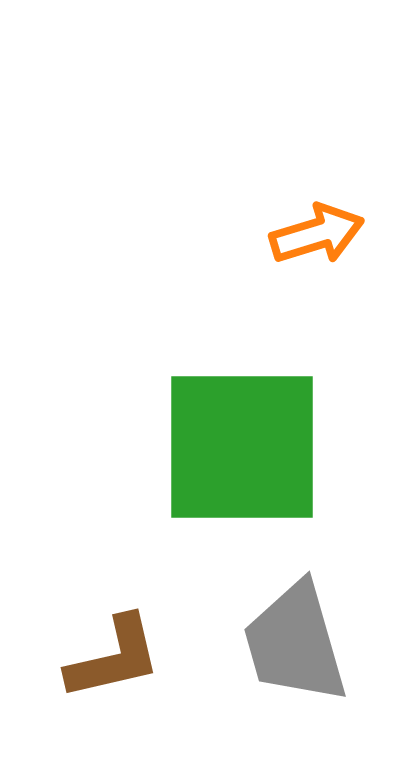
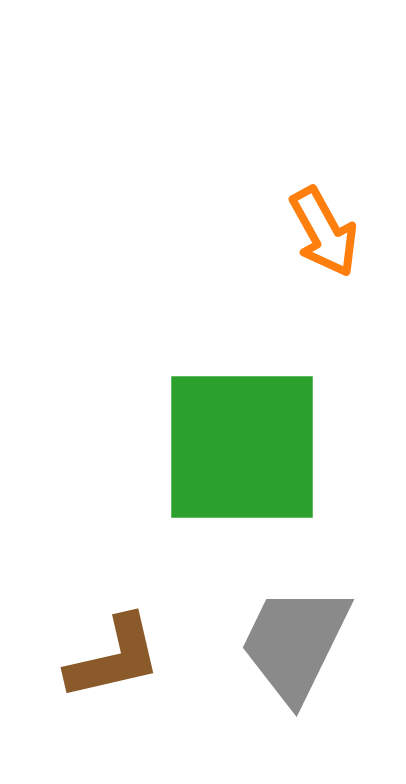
orange arrow: moved 7 px right, 2 px up; rotated 78 degrees clockwise
gray trapezoid: rotated 42 degrees clockwise
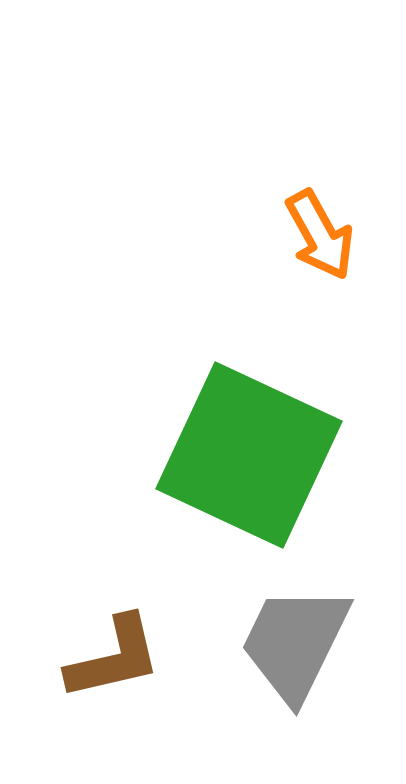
orange arrow: moved 4 px left, 3 px down
green square: moved 7 px right, 8 px down; rotated 25 degrees clockwise
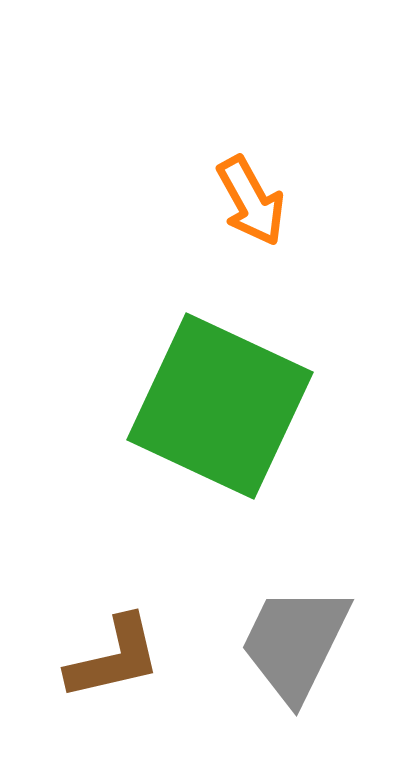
orange arrow: moved 69 px left, 34 px up
green square: moved 29 px left, 49 px up
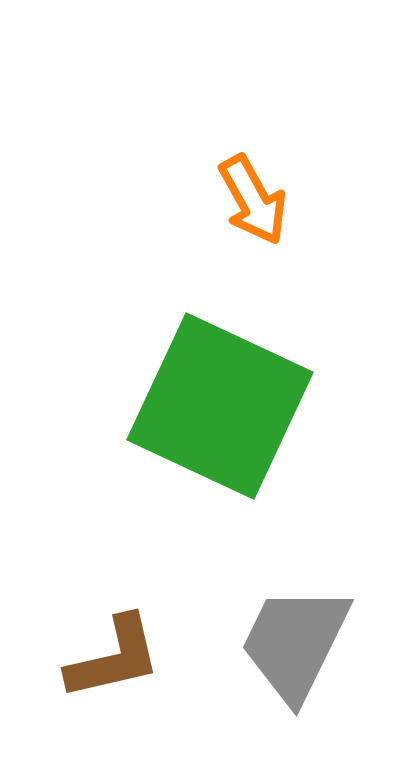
orange arrow: moved 2 px right, 1 px up
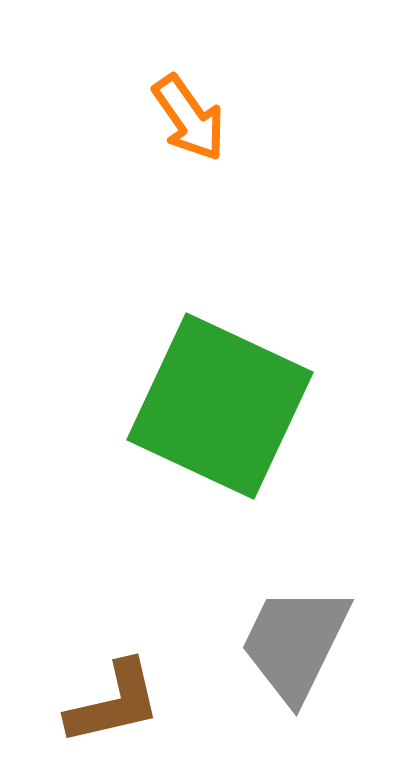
orange arrow: moved 64 px left, 82 px up; rotated 6 degrees counterclockwise
brown L-shape: moved 45 px down
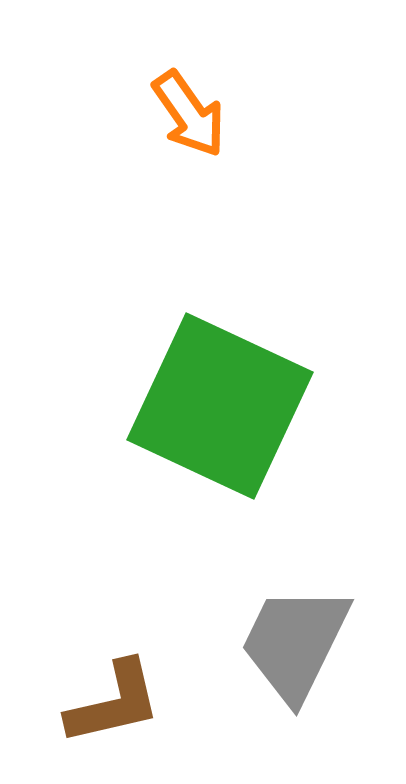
orange arrow: moved 4 px up
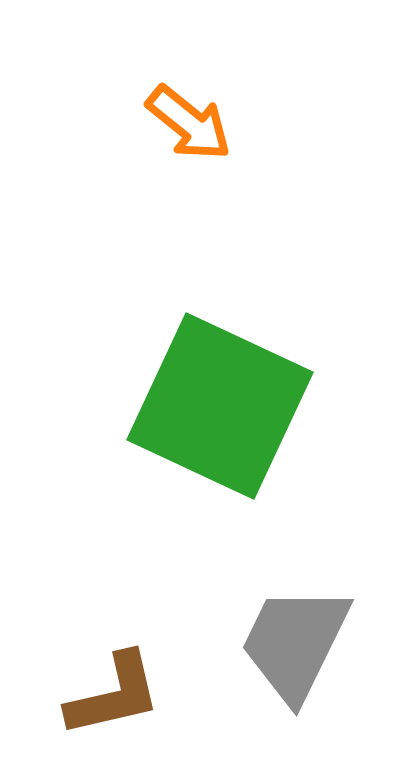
orange arrow: moved 9 px down; rotated 16 degrees counterclockwise
brown L-shape: moved 8 px up
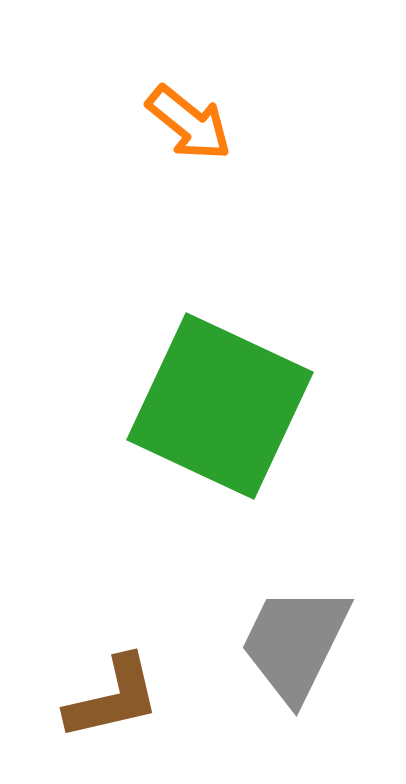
brown L-shape: moved 1 px left, 3 px down
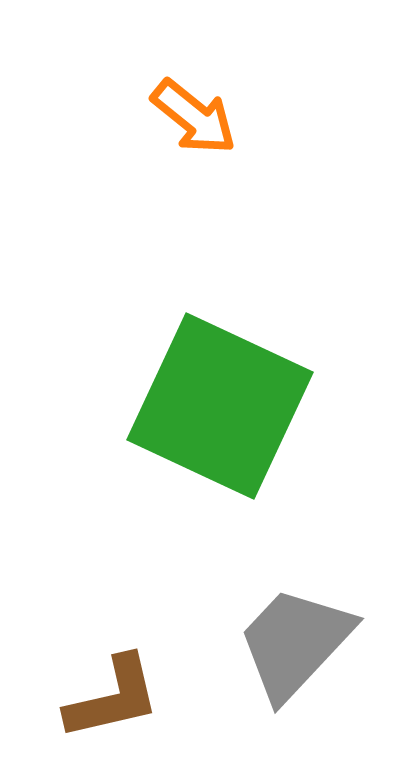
orange arrow: moved 5 px right, 6 px up
gray trapezoid: rotated 17 degrees clockwise
